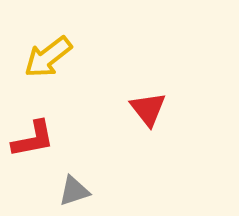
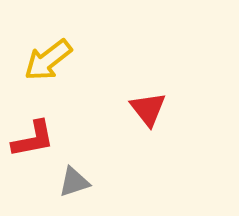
yellow arrow: moved 3 px down
gray triangle: moved 9 px up
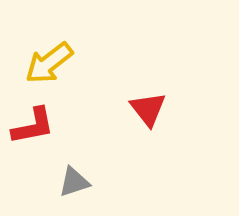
yellow arrow: moved 1 px right, 3 px down
red L-shape: moved 13 px up
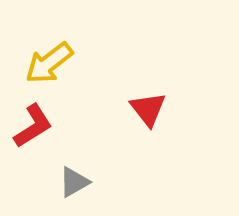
red L-shape: rotated 21 degrees counterclockwise
gray triangle: rotated 12 degrees counterclockwise
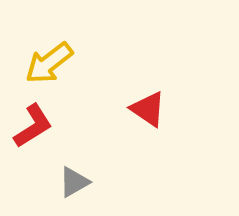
red triangle: rotated 18 degrees counterclockwise
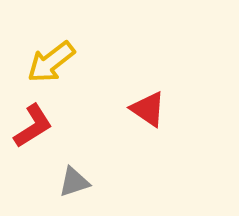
yellow arrow: moved 2 px right, 1 px up
gray triangle: rotated 12 degrees clockwise
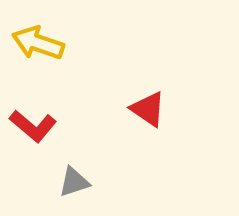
yellow arrow: moved 13 px left, 19 px up; rotated 57 degrees clockwise
red L-shape: rotated 72 degrees clockwise
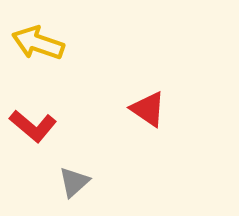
gray triangle: rotated 24 degrees counterclockwise
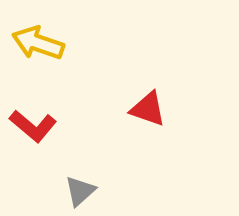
red triangle: rotated 15 degrees counterclockwise
gray triangle: moved 6 px right, 9 px down
